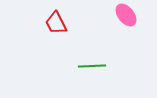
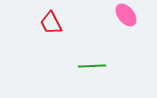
red trapezoid: moved 5 px left
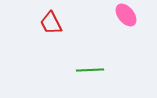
green line: moved 2 px left, 4 px down
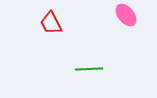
green line: moved 1 px left, 1 px up
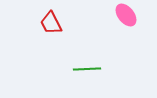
green line: moved 2 px left
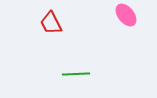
green line: moved 11 px left, 5 px down
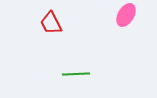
pink ellipse: rotated 70 degrees clockwise
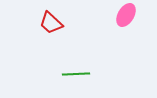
red trapezoid: rotated 20 degrees counterclockwise
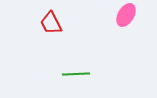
red trapezoid: rotated 20 degrees clockwise
